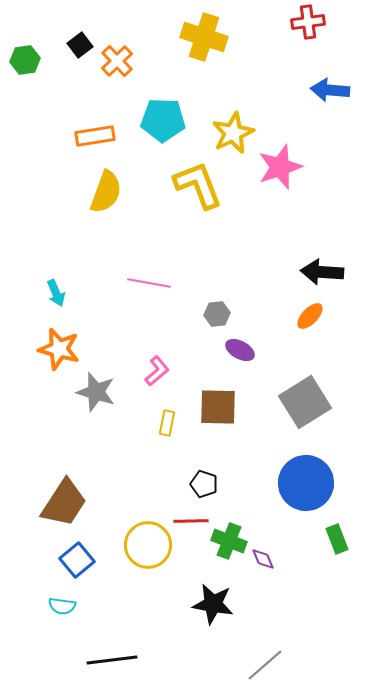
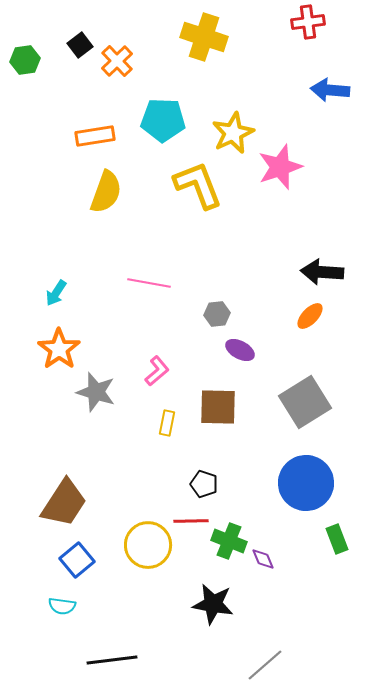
cyan arrow: rotated 56 degrees clockwise
orange star: rotated 21 degrees clockwise
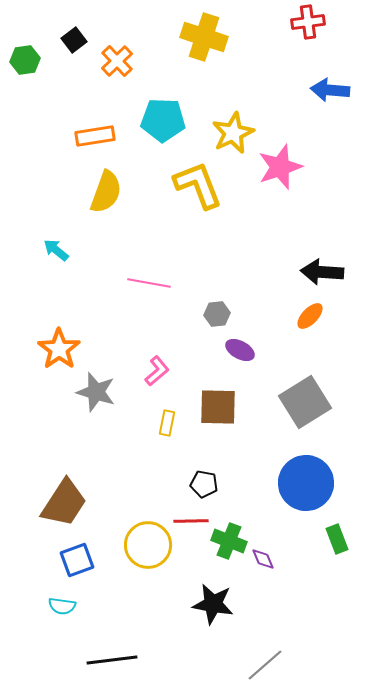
black square: moved 6 px left, 5 px up
cyan arrow: moved 43 px up; rotated 96 degrees clockwise
black pentagon: rotated 8 degrees counterclockwise
blue square: rotated 20 degrees clockwise
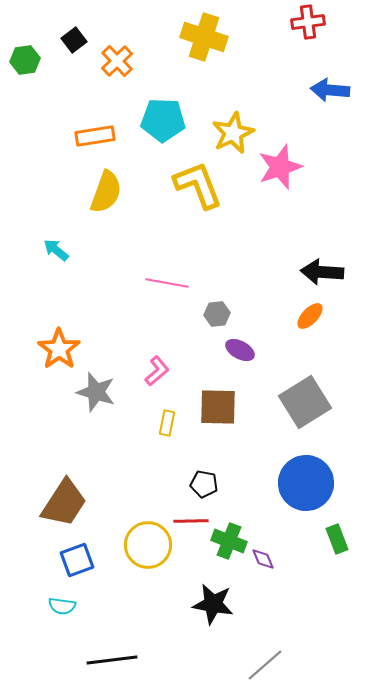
pink line: moved 18 px right
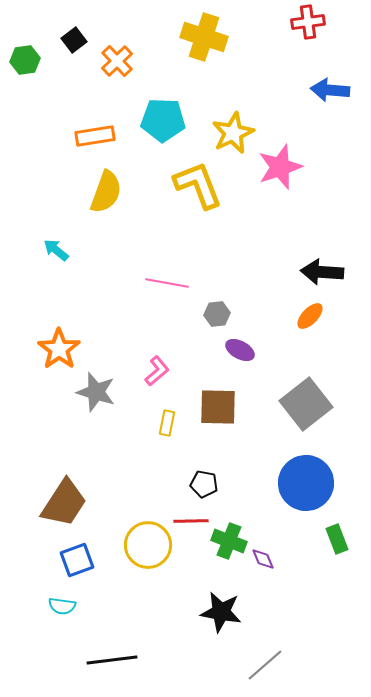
gray square: moved 1 px right, 2 px down; rotated 6 degrees counterclockwise
black star: moved 8 px right, 8 px down
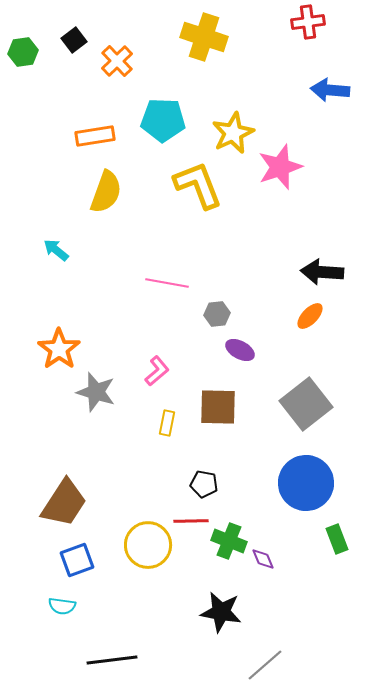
green hexagon: moved 2 px left, 8 px up
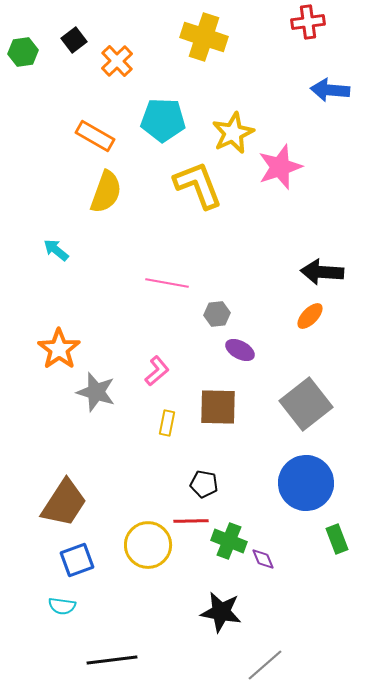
orange rectangle: rotated 39 degrees clockwise
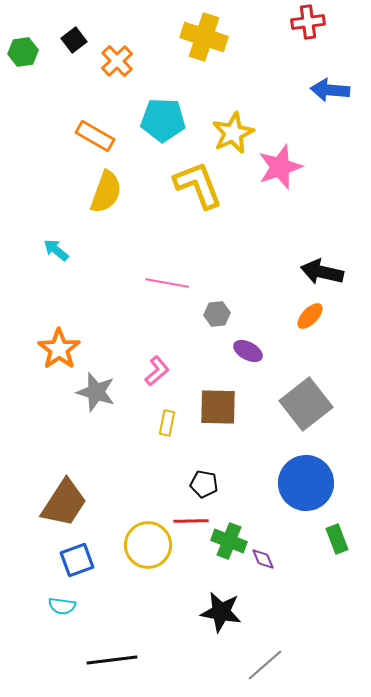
black arrow: rotated 9 degrees clockwise
purple ellipse: moved 8 px right, 1 px down
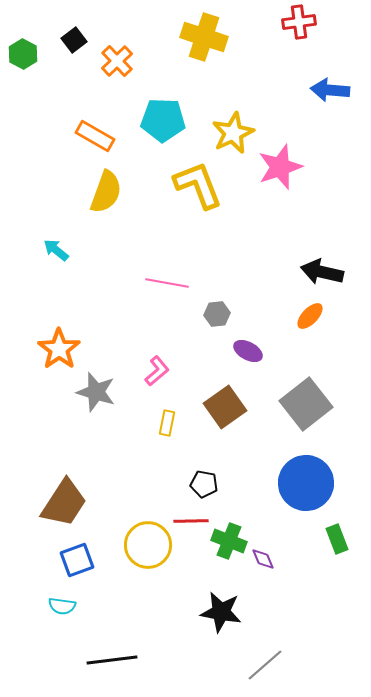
red cross: moved 9 px left
green hexagon: moved 2 px down; rotated 24 degrees counterclockwise
brown square: moved 7 px right; rotated 36 degrees counterclockwise
